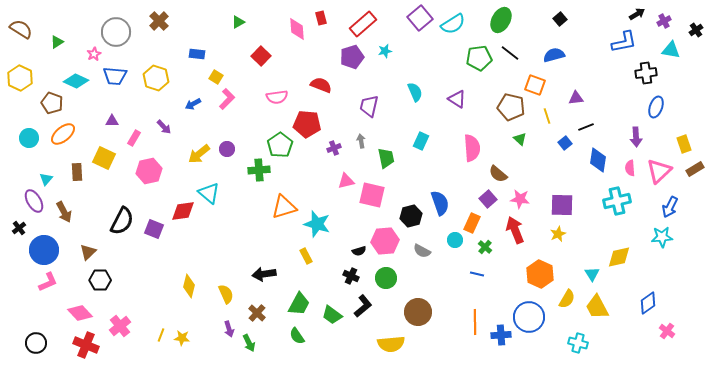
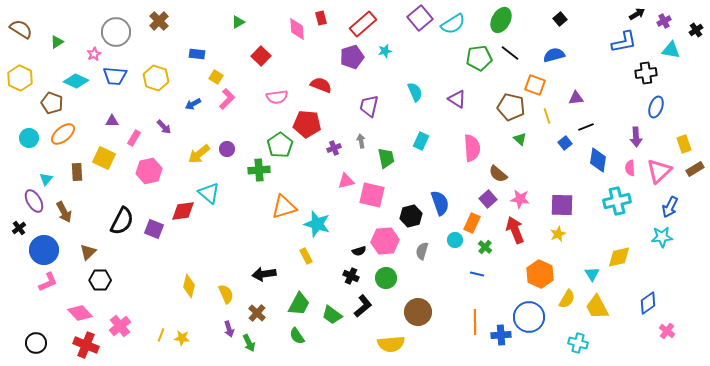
gray semicircle at (422, 251): rotated 78 degrees clockwise
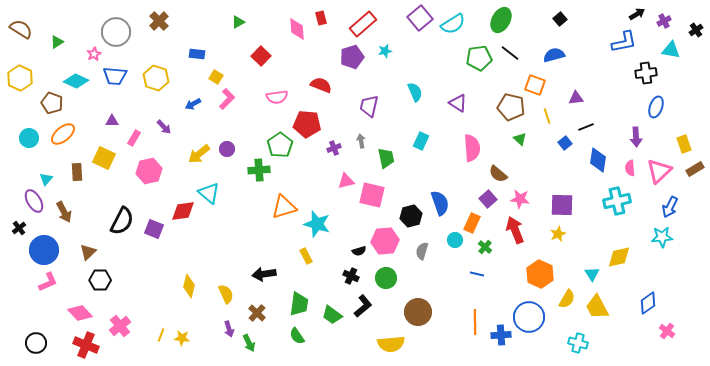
purple triangle at (457, 99): moved 1 px right, 4 px down
green trapezoid at (299, 304): rotated 20 degrees counterclockwise
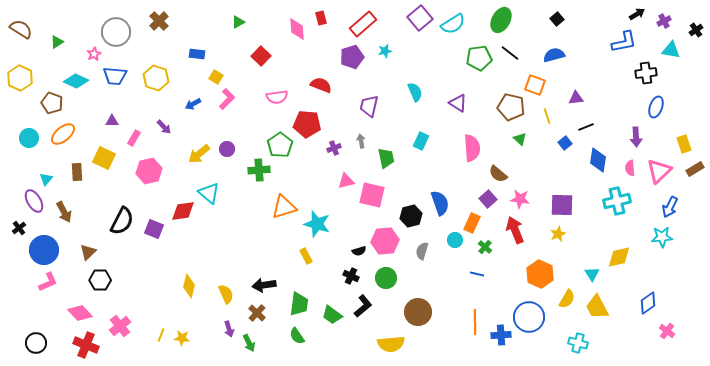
black square at (560, 19): moved 3 px left
black arrow at (264, 274): moved 11 px down
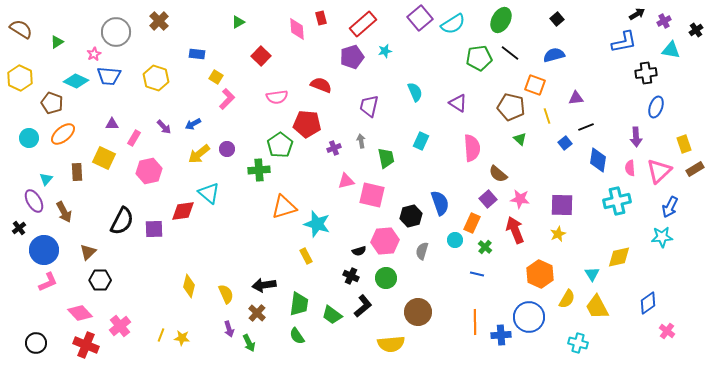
blue trapezoid at (115, 76): moved 6 px left
blue arrow at (193, 104): moved 20 px down
purple triangle at (112, 121): moved 3 px down
purple square at (154, 229): rotated 24 degrees counterclockwise
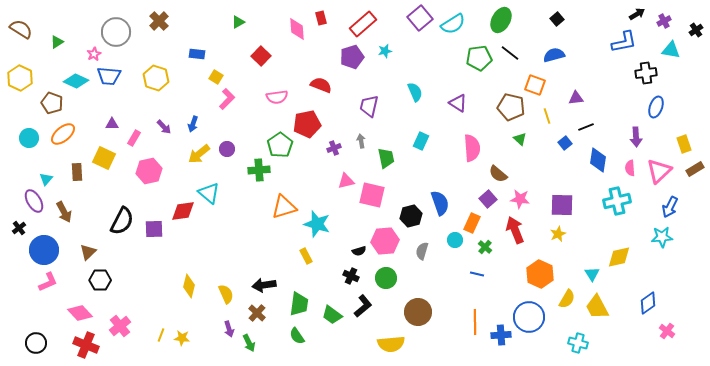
blue arrow at (193, 124): rotated 42 degrees counterclockwise
red pentagon at (307, 124): rotated 16 degrees counterclockwise
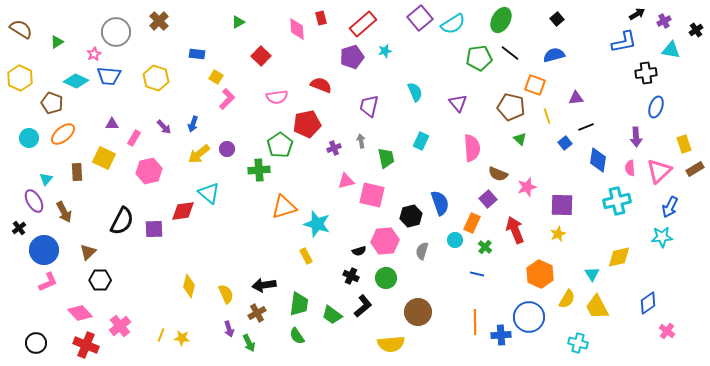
purple triangle at (458, 103): rotated 18 degrees clockwise
brown semicircle at (498, 174): rotated 18 degrees counterclockwise
pink star at (520, 199): moved 7 px right, 12 px up; rotated 24 degrees counterclockwise
brown cross at (257, 313): rotated 18 degrees clockwise
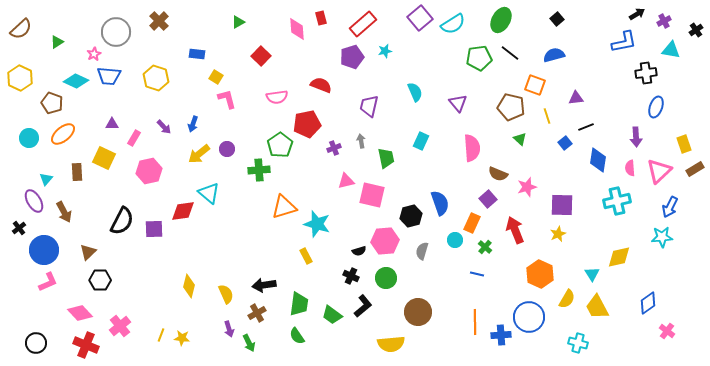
brown semicircle at (21, 29): rotated 105 degrees clockwise
pink L-shape at (227, 99): rotated 60 degrees counterclockwise
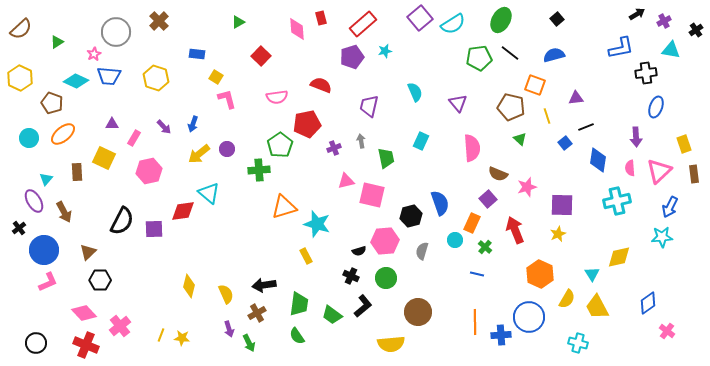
blue L-shape at (624, 42): moved 3 px left, 6 px down
brown rectangle at (695, 169): moved 1 px left, 5 px down; rotated 66 degrees counterclockwise
pink diamond at (80, 313): moved 4 px right
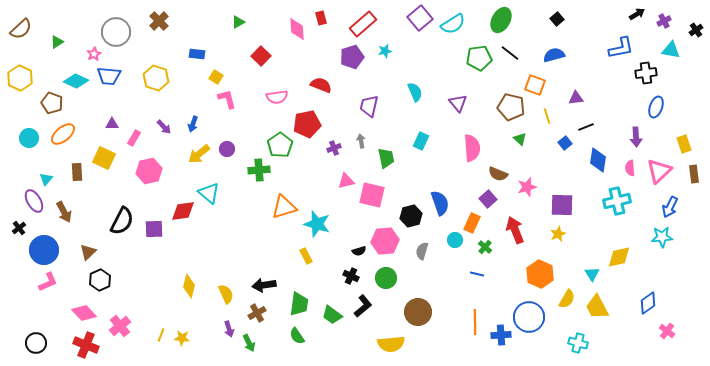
black hexagon at (100, 280): rotated 25 degrees counterclockwise
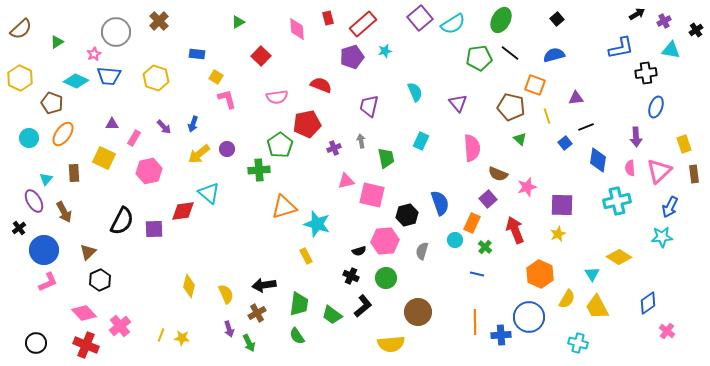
red rectangle at (321, 18): moved 7 px right
orange ellipse at (63, 134): rotated 15 degrees counterclockwise
brown rectangle at (77, 172): moved 3 px left, 1 px down
black hexagon at (411, 216): moved 4 px left, 1 px up
yellow diamond at (619, 257): rotated 45 degrees clockwise
